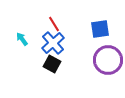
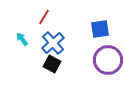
red line: moved 10 px left, 7 px up; rotated 63 degrees clockwise
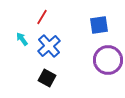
red line: moved 2 px left
blue square: moved 1 px left, 4 px up
blue cross: moved 4 px left, 3 px down
black square: moved 5 px left, 14 px down
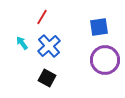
blue square: moved 2 px down
cyan arrow: moved 4 px down
purple circle: moved 3 px left
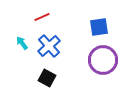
red line: rotated 35 degrees clockwise
purple circle: moved 2 px left
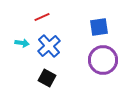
cyan arrow: rotated 136 degrees clockwise
